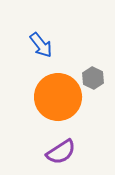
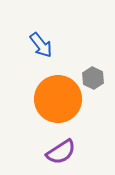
orange circle: moved 2 px down
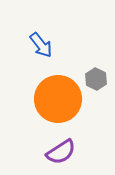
gray hexagon: moved 3 px right, 1 px down
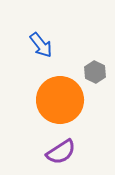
gray hexagon: moved 1 px left, 7 px up
orange circle: moved 2 px right, 1 px down
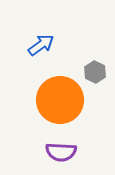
blue arrow: rotated 88 degrees counterclockwise
purple semicircle: rotated 36 degrees clockwise
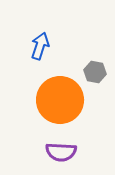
blue arrow: moved 1 px left, 1 px down; rotated 36 degrees counterclockwise
gray hexagon: rotated 15 degrees counterclockwise
